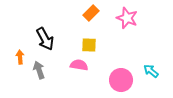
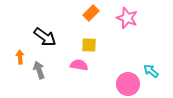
black arrow: moved 2 px up; rotated 25 degrees counterclockwise
pink circle: moved 7 px right, 4 px down
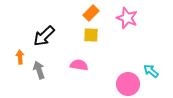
black arrow: moved 1 px left, 1 px up; rotated 100 degrees clockwise
yellow square: moved 2 px right, 10 px up
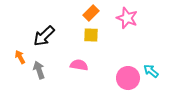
orange arrow: rotated 24 degrees counterclockwise
pink circle: moved 6 px up
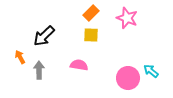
gray arrow: rotated 18 degrees clockwise
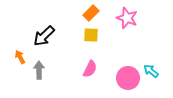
pink semicircle: moved 11 px right, 4 px down; rotated 108 degrees clockwise
